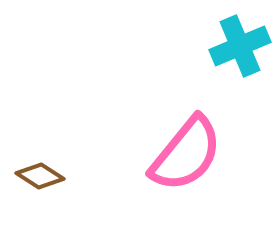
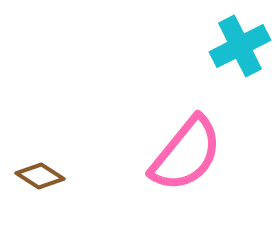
cyan cross: rotated 4 degrees counterclockwise
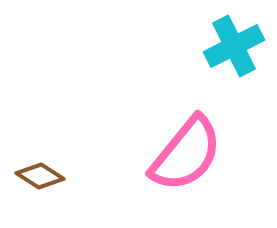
cyan cross: moved 6 px left
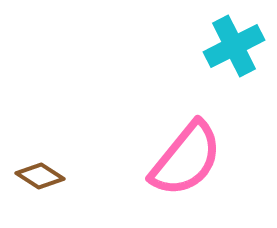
pink semicircle: moved 5 px down
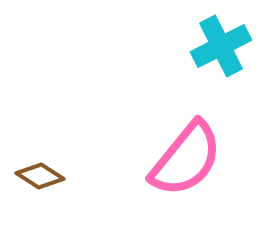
cyan cross: moved 13 px left
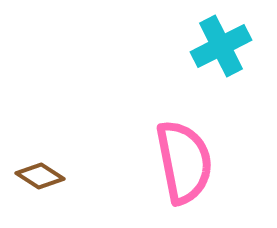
pink semicircle: moved 2 px left, 3 px down; rotated 50 degrees counterclockwise
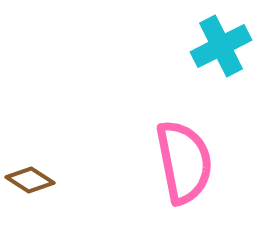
brown diamond: moved 10 px left, 4 px down
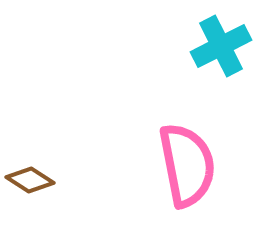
pink semicircle: moved 3 px right, 3 px down
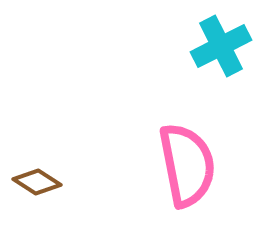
brown diamond: moved 7 px right, 2 px down
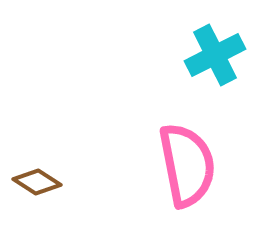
cyan cross: moved 6 px left, 9 px down
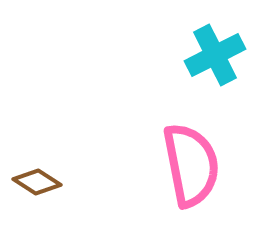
pink semicircle: moved 4 px right
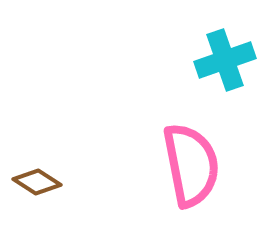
cyan cross: moved 10 px right, 5 px down; rotated 8 degrees clockwise
